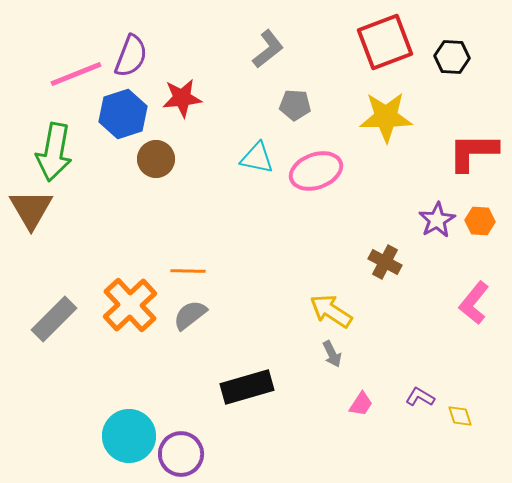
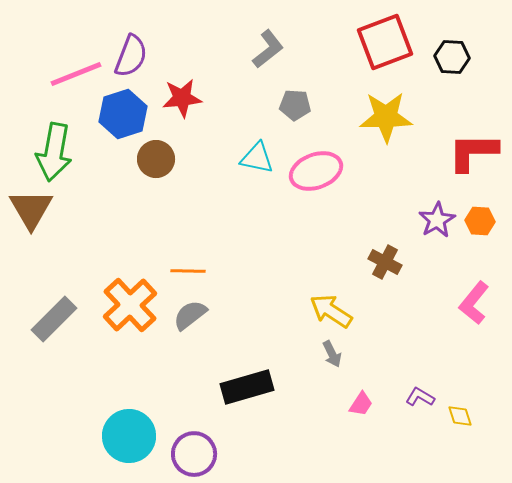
purple circle: moved 13 px right
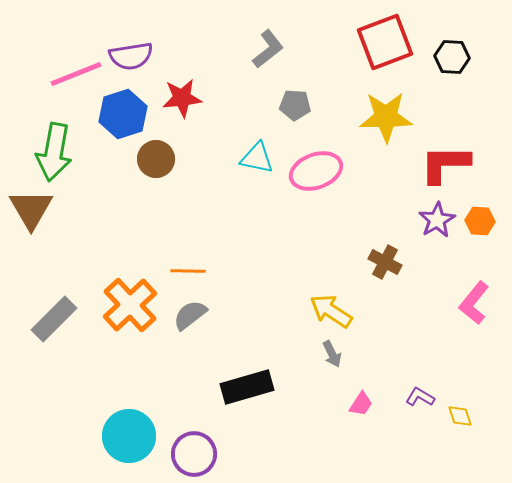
purple semicircle: rotated 60 degrees clockwise
red L-shape: moved 28 px left, 12 px down
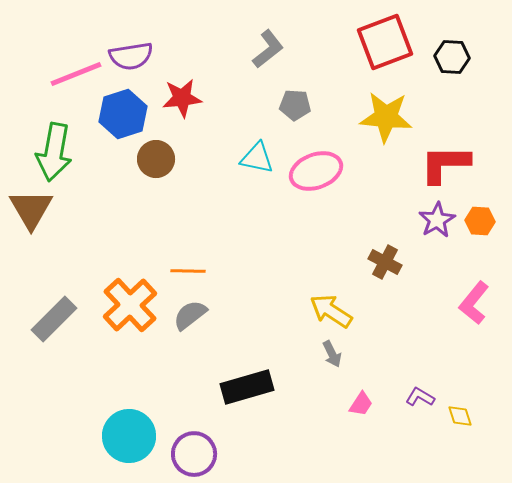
yellow star: rotated 6 degrees clockwise
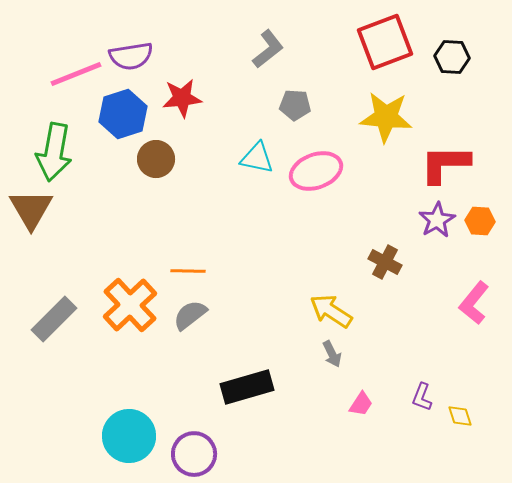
purple L-shape: moved 2 px right; rotated 100 degrees counterclockwise
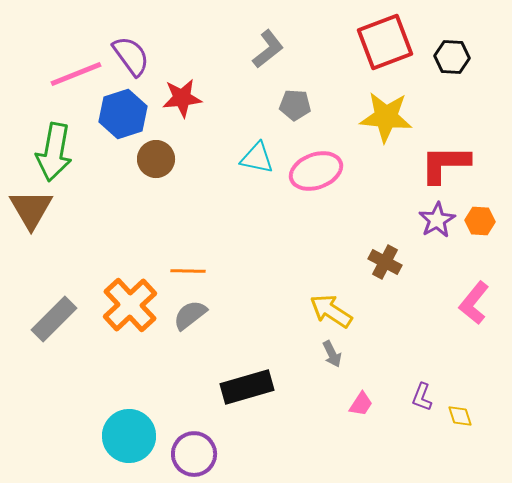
purple semicircle: rotated 117 degrees counterclockwise
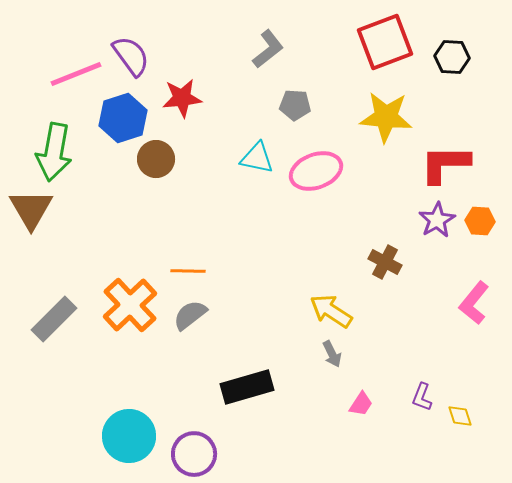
blue hexagon: moved 4 px down
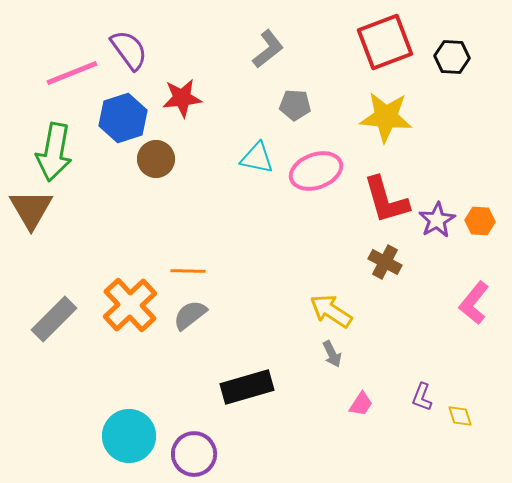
purple semicircle: moved 2 px left, 6 px up
pink line: moved 4 px left, 1 px up
red L-shape: moved 59 px left, 36 px down; rotated 106 degrees counterclockwise
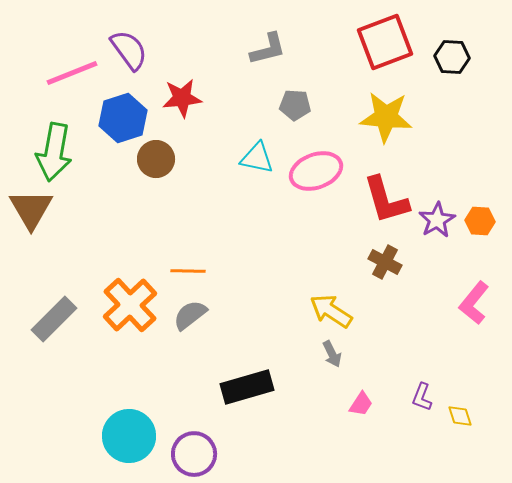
gray L-shape: rotated 24 degrees clockwise
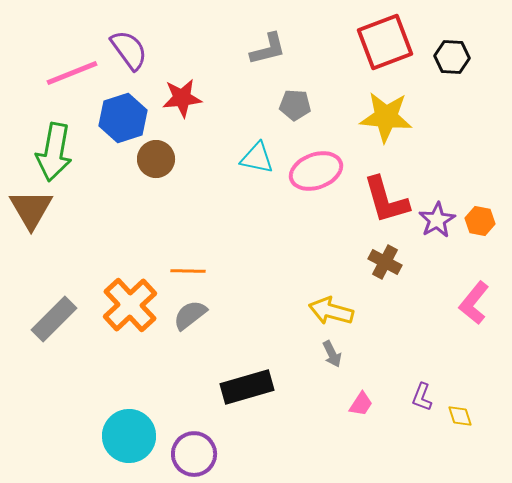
orange hexagon: rotated 8 degrees clockwise
yellow arrow: rotated 18 degrees counterclockwise
